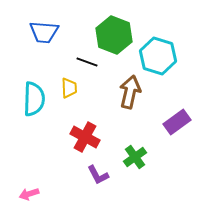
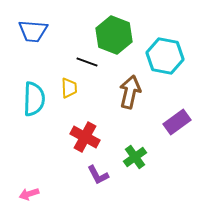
blue trapezoid: moved 11 px left, 1 px up
cyan hexagon: moved 7 px right; rotated 6 degrees counterclockwise
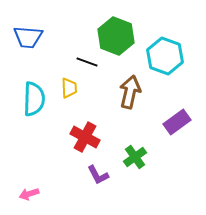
blue trapezoid: moved 5 px left, 6 px down
green hexagon: moved 2 px right, 1 px down
cyan hexagon: rotated 9 degrees clockwise
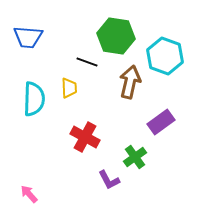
green hexagon: rotated 12 degrees counterclockwise
brown arrow: moved 10 px up
purple rectangle: moved 16 px left
purple L-shape: moved 11 px right, 5 px down
pink arrow: rotated 66 degrees clockwise
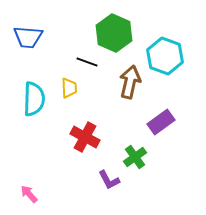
green hexagon: moved 2 px left, 3 px up; rotated 15 degrees clockwise
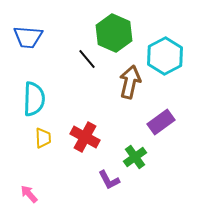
cyan hexagon: rotated 12 degrees clockwise
black line: moved 3 px up; rotated 30 degrees clockwise
yellow trapezoid: moved 26 px left, 50 px down
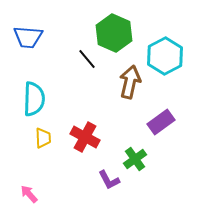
green cross: moved 2 px down
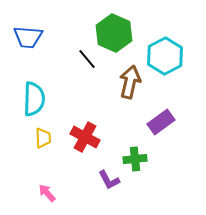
green cross: rotated 30 degrees clockwise
pink arrow: moved 18 px right, 1 px up
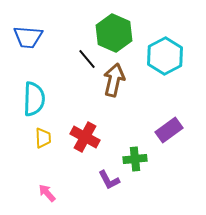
brown arrow: moved 16 px left, 2 px up
purple rectangle: moved 8 px right, 8 px down
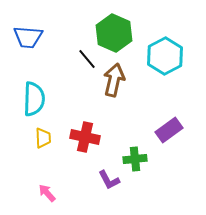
red cross: rotated 16 degrees counterclockwise
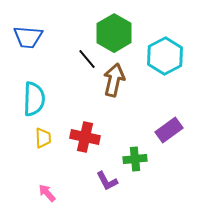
green hexagon: rotated 6 degrees clockwise
purple L-shape: moved 2 px left, 1 px down
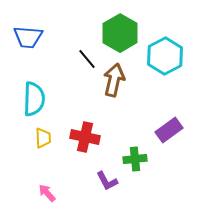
green hexagon: moved 6 px right
